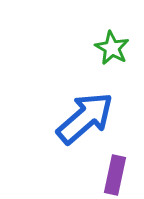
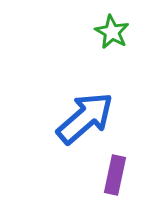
green star: moved 16 px up
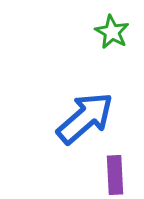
purple rectangle: rotated 15 degrees counterclockwise
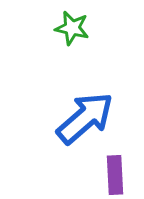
green star: moved 40 px left, 4 px up; rotated 16 degrees counterclockwise
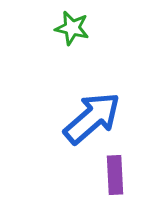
blue arrow: moved 7 px right
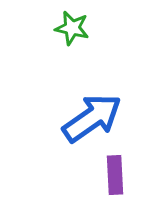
blue arrow: rotated 6 degrees clockwise
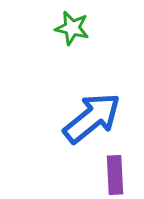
blue arrow: rotated 4 degrees counterclockwise
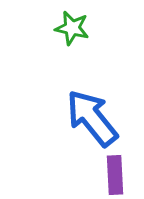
blue arrow: rotated 90 degrees counterclockwise
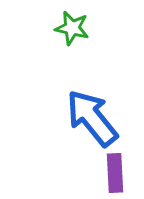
purple rectangle: moved 2 px up
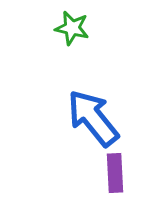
blue arrow: moved 1 px right
